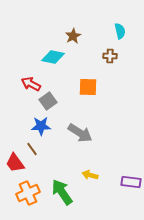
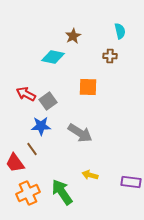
red arrow: moved 5 px left, 10 px down
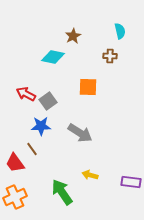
orange cross: moved 13 px left, 4 px down
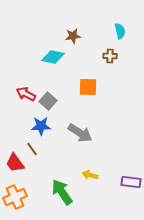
brown star: rotated 21 degrees clockwise
gray square: rotated 12 degrees counterclockwise
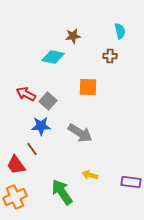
red trapezoid: moved 1 px right, 2 px down
